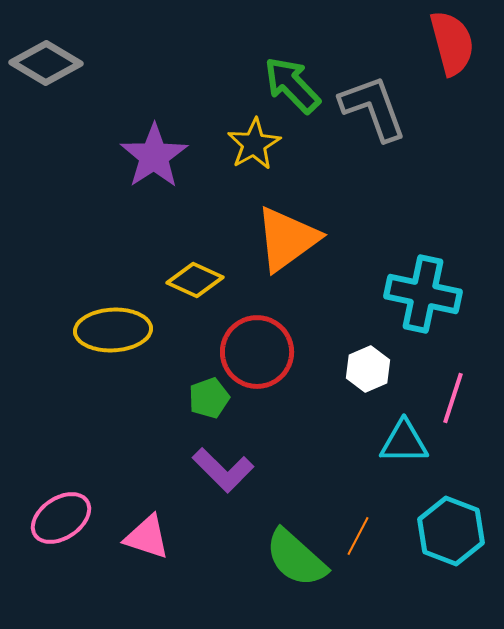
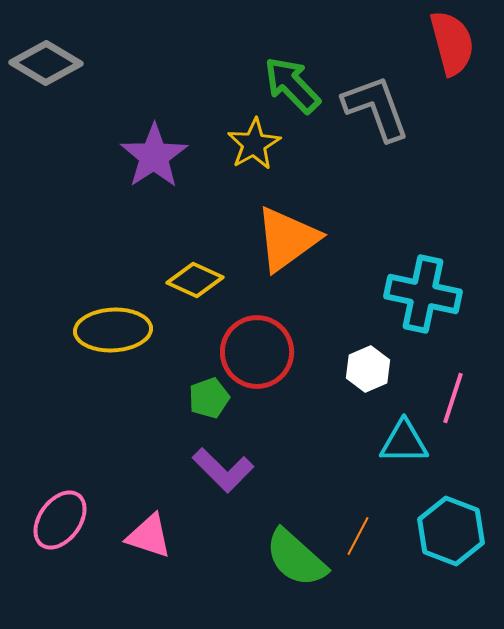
gray L-shape: moved 3 px right
pink ellipse: moved 1 px left, 2 px down; rotated 20 degrees counterclockwise
pink triangle: moved 2 px right, 1 px up
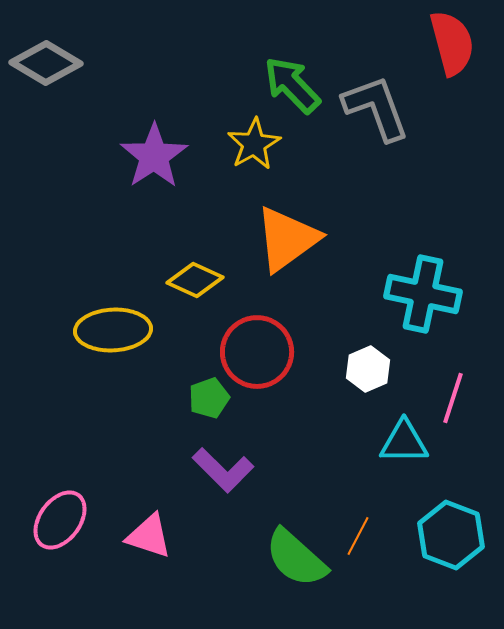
cyan hexagon: moved 4 px down
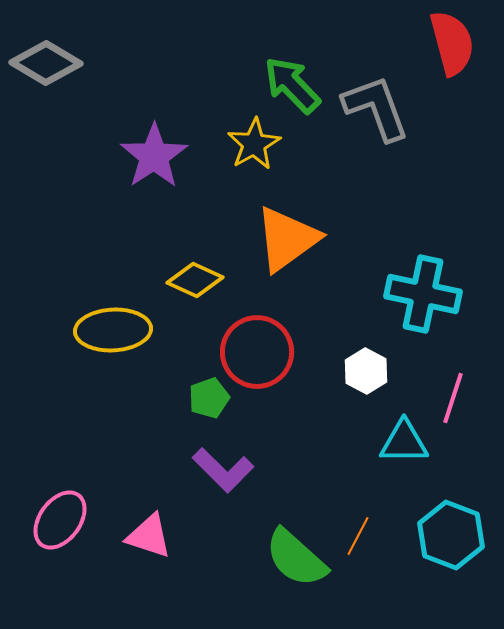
white hexagon: moved 2 px left, 2 px down; rotated 9 degrees counterclockwise
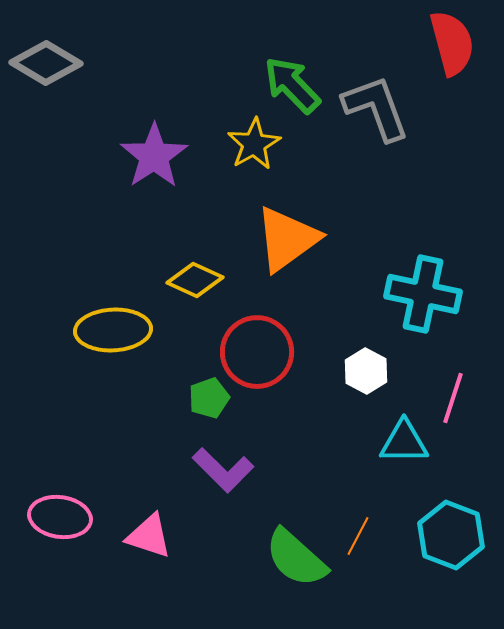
pink ellipse: moved 3 px up; rotated 62 degrees clockwise
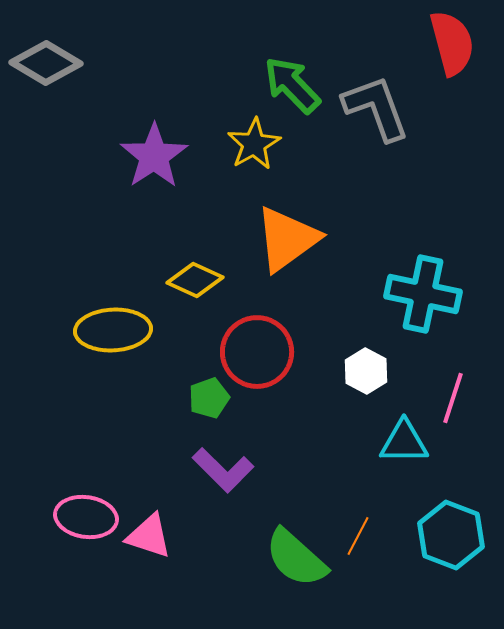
pink ellipse: moved 26 px right
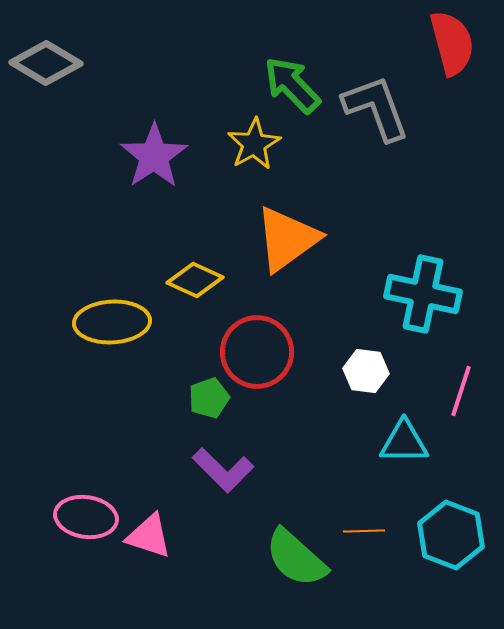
yellow ellipse: moved 1 px left, 8 px up
white hexagon: rotated 21 degrees counterclockwise
pink line: moved 8 px right, 7 px up
orange line: moved 6 px right, 5 px up; rotated 60 degrees clockwise
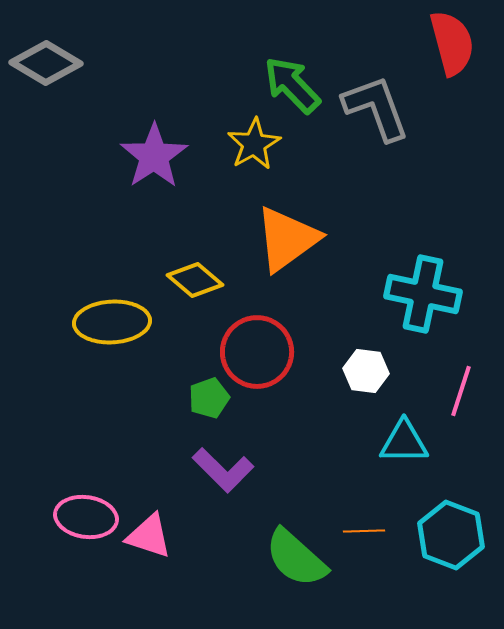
yellow diamond: rotated 16 degrees clockwise
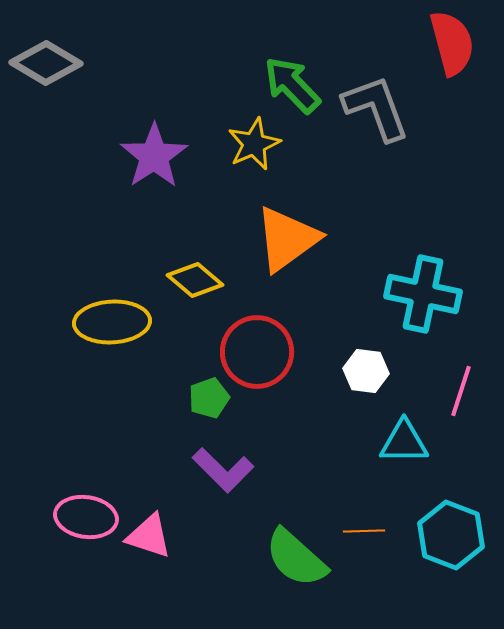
yellow star: rotated 6 degrees clockwise
